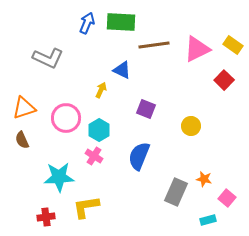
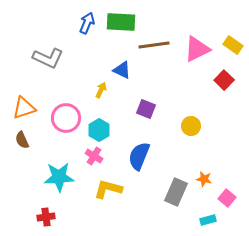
yellow L-shape: moved 22 px right, 18 px up; rotated 24 degrees clockwise
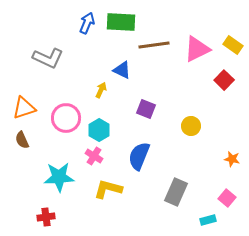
orange star: moved 28 px right, 20 px up
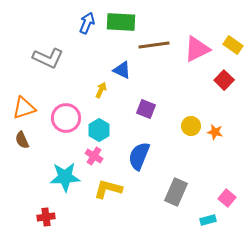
orange star: moved 17 px left, 27 px up
cyan star: moved 6 px right
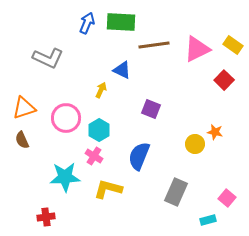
purple square: moved 5 px right
yellow circle: moved 4 px right, 18 px down
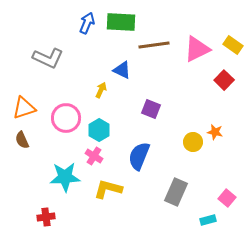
yellow circle: moved 2 px left, 2 px up
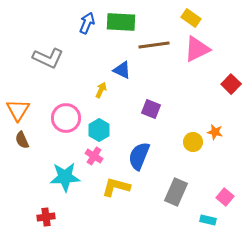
yellow rectangle: moved 42 px left, 27 px up
red square: moved 7 px right, 4 px down
orange triangle: moved 6 px left, 2 px down; rotated 40 degrees counterclockwise
yellow L-shape: moved 8 px right, 2 px up
pink square: moved 2 px left, 1 px up
cyan rectangle: rotated 28 degrees clockwise
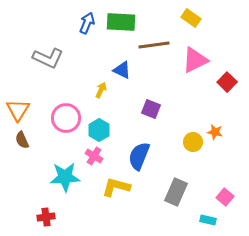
pink triangle: moved 2 px left, 11 px down
red square: moved 4 px left, 2 px up
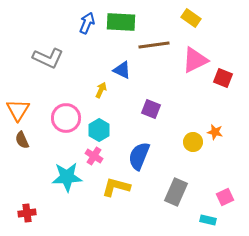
red square: moved 4 px left, 4 px up; rotated 24 degrees counterclockwise
cyan star: moved 2 px right
pink square: rotated 24 degrees clockwise
red cross: moved 19 px left, 4 px up
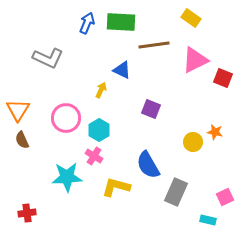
blue semicircle: moved 9 px right, 9 px down; rotated 52 degrees counterclockwise
